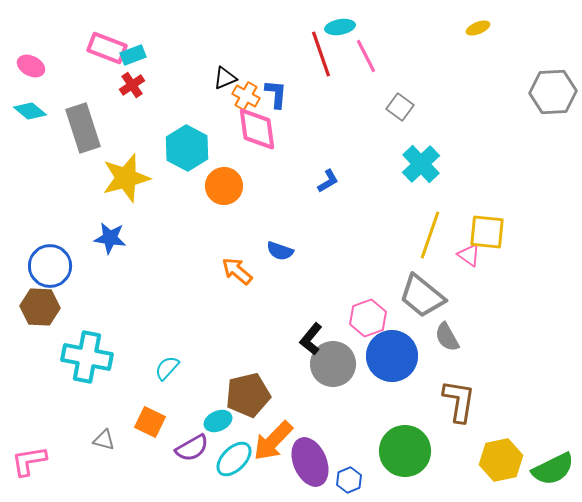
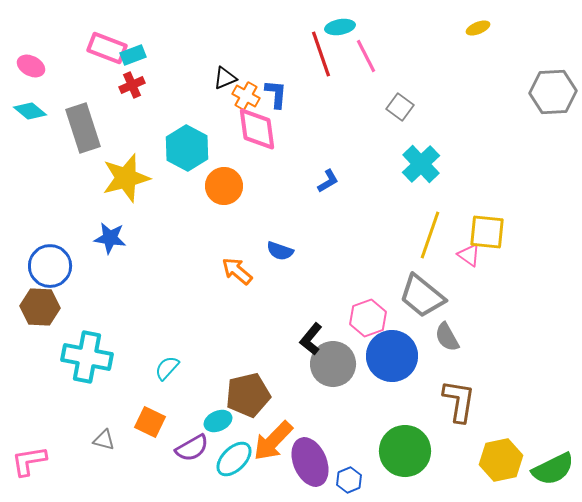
red cross at (132, 85): rotated 10 degrees clockwise
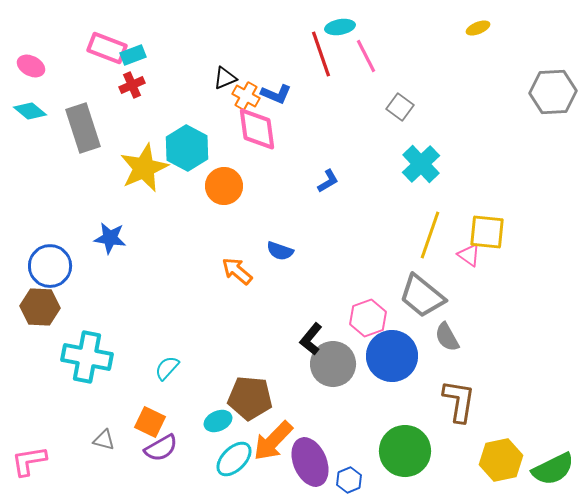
blue L-shape at (276, 94): rotated 108 degrees clockwise
yellow star at (126, 178): moved 18 px right, 10 px up; rotated 9 degrees counterclockwise
brown pentagon at (248, 395): moved 2 px right, 3 px down; rotated 18 degrees clockwise
purple semicircle at (192, 448): moved 31 px left
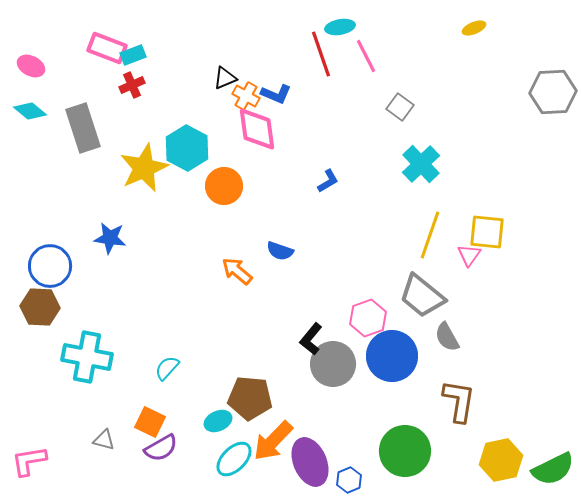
yellow ellipse at (478, 28): moved 4 px left
pink triangle at (469, 255): rotated 30 degrees clockwise
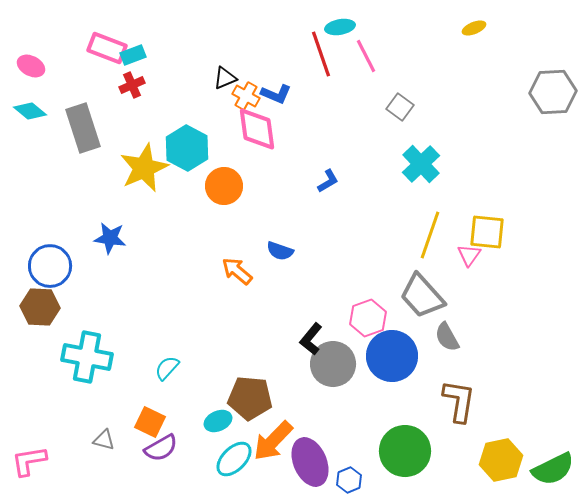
gray trapezoid at (422, 296): rotated 9 degrees clockwise
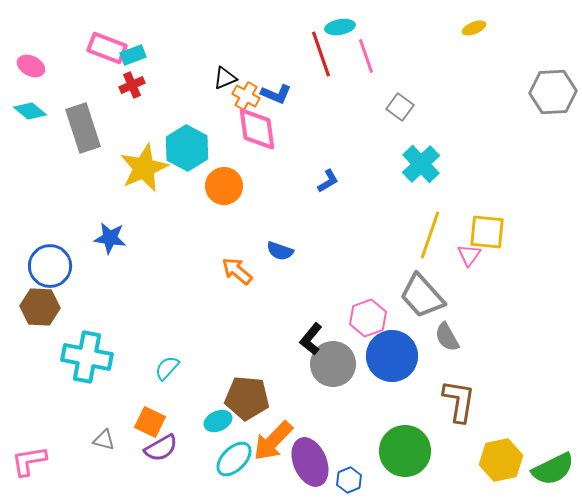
pink line at (366, 56): rotated 8 degrees clockwise
brown pentagon at (250, 398): moved 3 px left
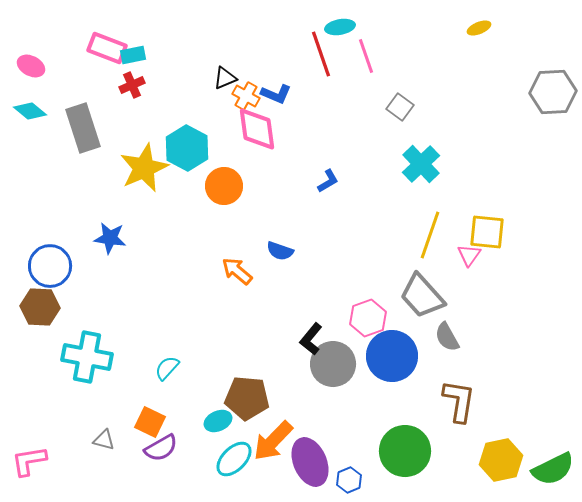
yellow ellipse at (474, 28): moved 5 px right
cyan rectangle at (133, 55): rotated 10 degrees clockwise
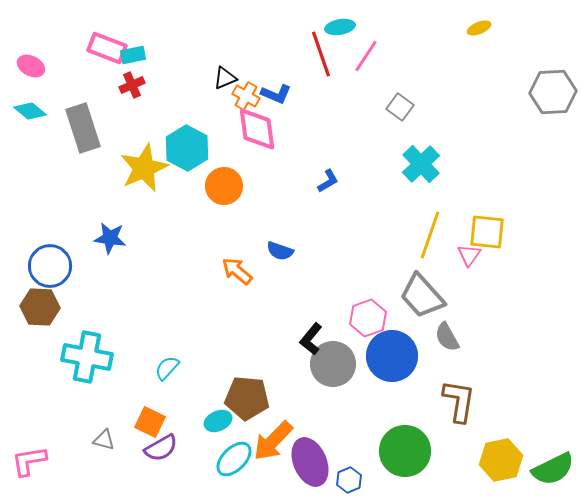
pink line at (366, 56): rotated 52 degrees clockwise
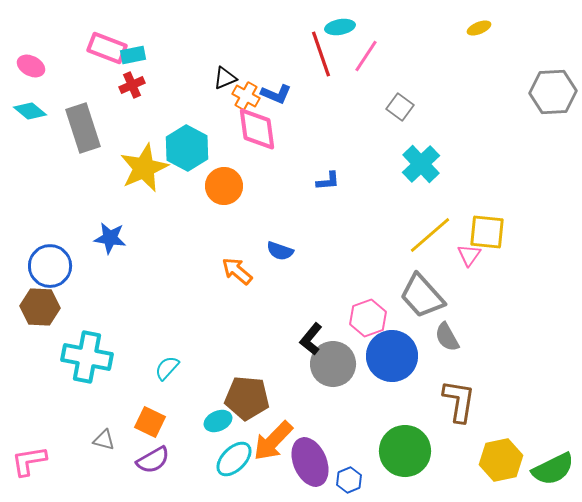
blue L-shape at (328, 181): rotated 25 degrees clockwise
yellow line at (430, 235): rotated 30 degrees clockwise
purple semicircle at (161, 448): moved 8 px left, 12 px down
